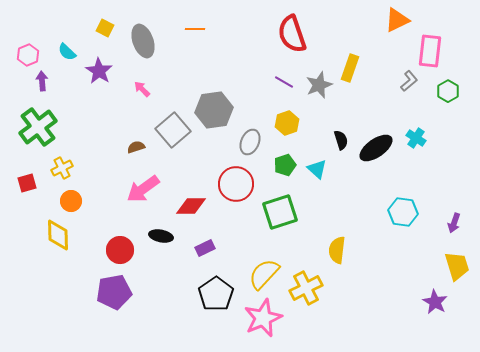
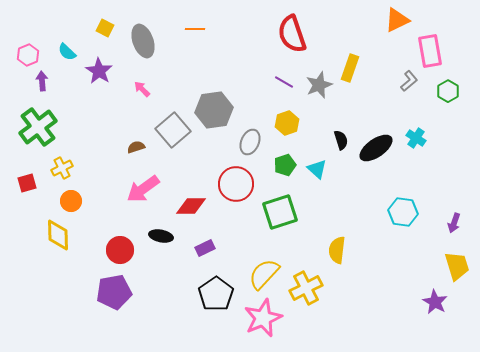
pink rectangle at (430, 51): rotated 16 degrees counterclockwise
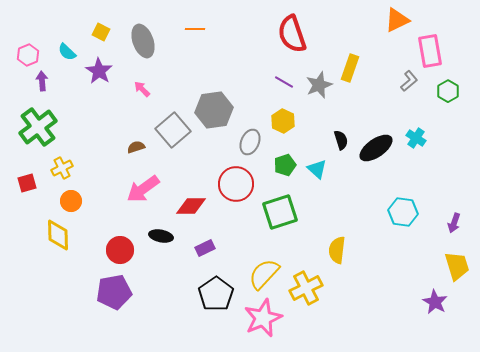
yellow square at (105, 28): moved 4 px left, 4 px down
yellow hexagon at (287, 123): moved 4 px left, 2 px up; rotated 15 degrees counterclockwise
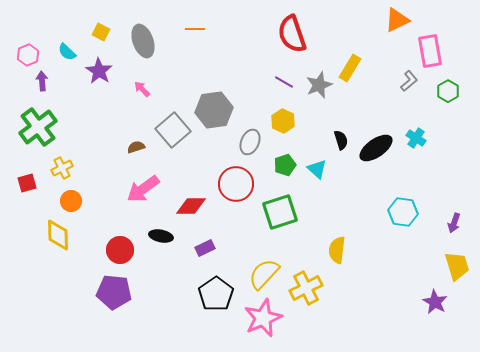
yellow rectangle at (350, 68): rotated 12 degrees clockwise
purple pentagon at (114, 292): rotated 16 degrees clockwise
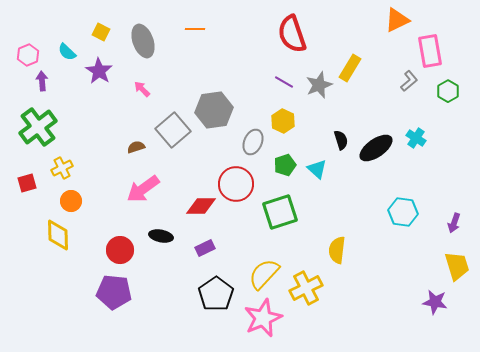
gray ellipse at (250, 142): moved 3 px right
red diamond at (191, 206): moved 10 px right
purple star at (435, 302): rotated 20 degrees counterclockwise
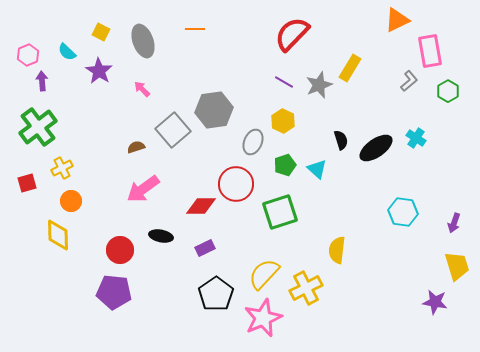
red semicircle at (292, 34): rotated 63 degrees clockwise
